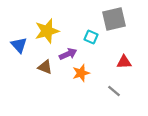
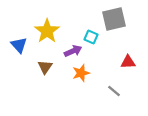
yellow star: rotated 20 degrees counterclockwise
purple arrow: moved 5 px right, 3 px up
red triangle: moved 4 px right
brown triangle: rotated 42 degrees clockwise
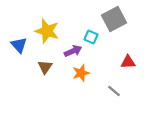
gray square: rotated 15 degrees counterclockwise
yellow star: rotated 20 degrees counterclockwise
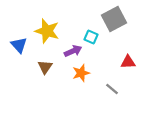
gray line: moved 2 px left, 2 px up
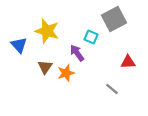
purple arrow: moved 4 px right, 2 px down; rotated 102 degrees counterclockwise
orange star: moved 15 px left
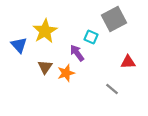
yellow star: moved 2 px left; rotated 25 degrees clockwise
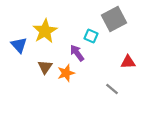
cyan square: moved 1 px up
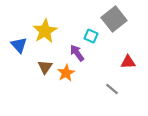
gray square: rotated 10 degrees counterclockwise
orange star: rotated 12 degrees counterclockwise
